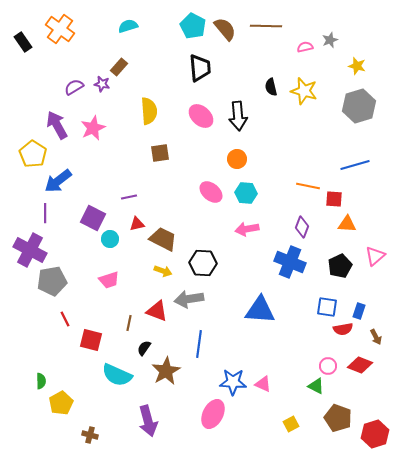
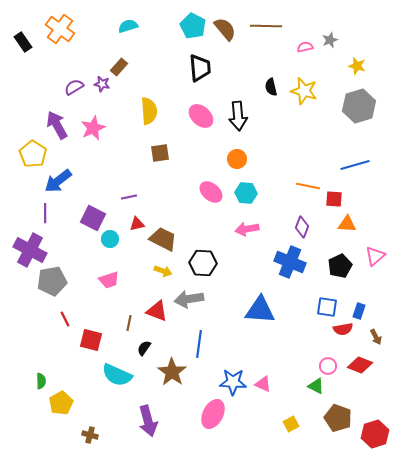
brown star at (166, 371): moved 6 px right, 1 px down; rotated 8 degrees counterclockwise
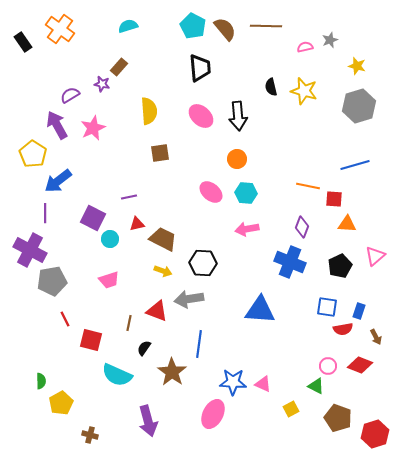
purple semicircle at (74, 87): moved 4 px left, 8 px down
yellow square at (291, 424): moved 15 px up
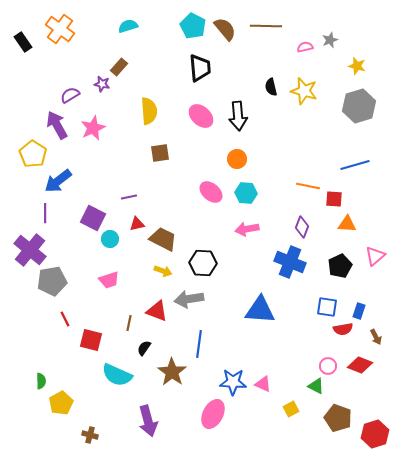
purple cross at (30, 250): rotated 12 degrees clockwise
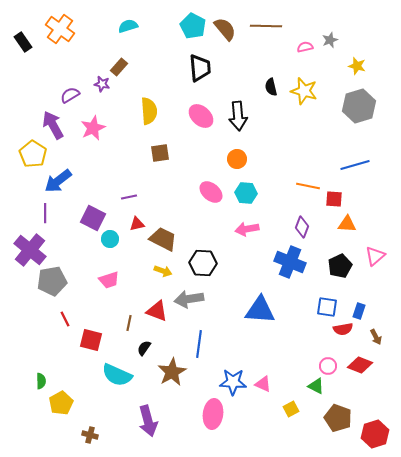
purple arrow at (57, 125): moved 4 px left
brown star at (172, 372): rotated 8 degrees clockwise
pink ellipse at (213, 414): rotated 20 degrees counterclockwise
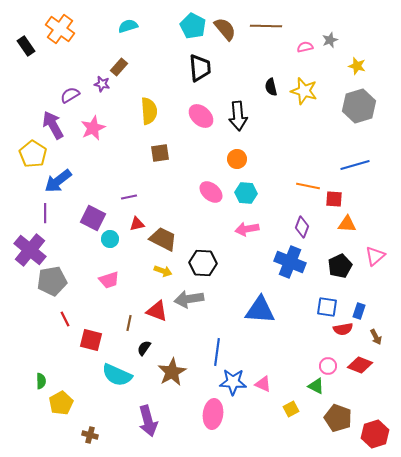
black rectangle at (23, 42): moved 3 px right, 4 px down
blue line at (199, 344): moved 18 px right, 8 px down
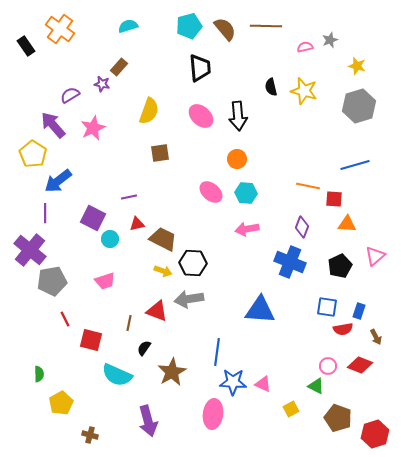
cyan pentagon at (193, 26): moved 4 px left; rotated 30 degrees clockwise
yellow semicircle at (149, 111): rotated 24 degrees clockwise
purple arrow at (53, 125): rotated 12 degrees counterclockwise
black hexagon at (203, 263): moved 10 px left
pink trapezoid at (109, 280): moved 4 px left, 1 px down
green semicircle at (41, 381): moved 2 px left, 7 px up
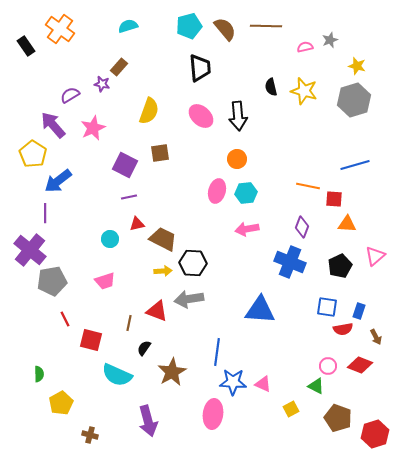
gray hexagon at (359, 106): moved 5 px left, 6 px up
pink ellipse at (211, 192): moved 6 px right, 1 px up; rotated 65 degrees clockwise
cyan hexagon at (246, 193): rotated 10 degrees counterclockwise
purple square at (93, 218): moved 32 px right, 53 px up
yellow arrow at (163, 271): rotated 24 degrees counterclockwise
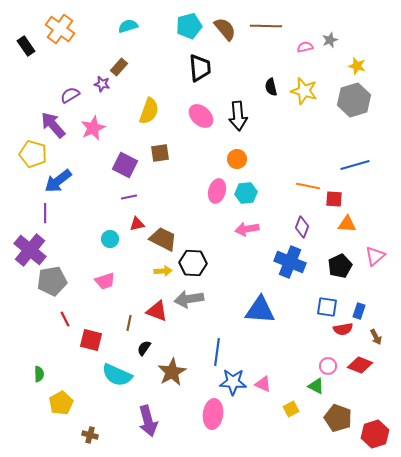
yellow pentagon at (33, 154): rotated 16 degrees counterclockwise
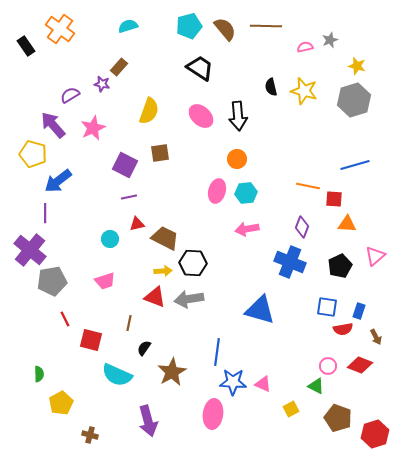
black trapezoid at (200, 68): rotated 52 degrees counterclockwise
brown trapezoid at (163, 239): moved 2 px right, 1 px up
blue triangle at (260, 310): rotated 12 degrees clockwise
red triangle at (157, 311): moved 2 px left, 14 px up
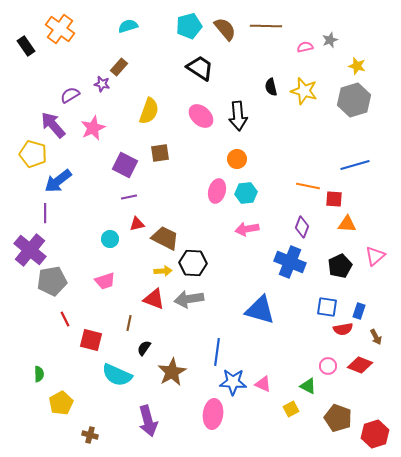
red triangle at (155, 297): moved 1 px left, 2 px down
green triangle at (316, 386): moved 8 px left
